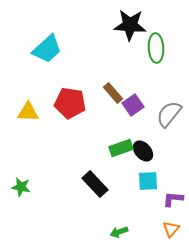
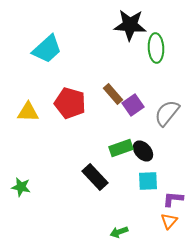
brown rectangle: moved 1 px down
red pentagon: rotated 8 degrees clockwise
gray semicircle: moved 2 px left, 1 px up
black rectangle: moved 7 px up
orange triangle: moved 2 px left, 8 px up
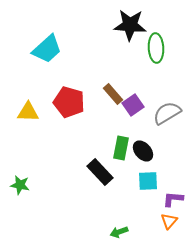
red pentagon: moved 1 px left, 1 px up
gray semicircle: rotated 20 degrees clockwise
green rectangle: rotated 60 degrees counterclockwise
black rectangle: moved 5 px right, 5 px up
green star: moved 1 px left, 2 px up
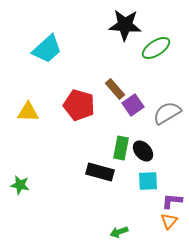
black star: moved 5 px left
green ellipse: rotated 60 degrees clockwise
brown rectangle: moved 2 px right, 5 px up
red pentagon: moved 10 px right, 3 px down
black rectangle: rotated 32 degrees counterclockwise
purple L-shape: moved 1 px left, 2 px down
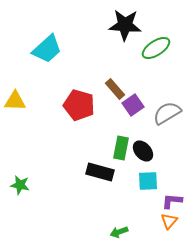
yellow triangle: moved 13 px left, 11 px up
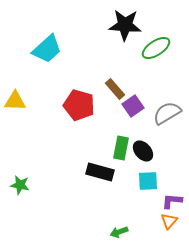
purple square: moved 1 px down
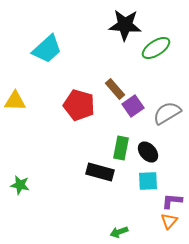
black ellipse: moved 5 px right, 1 px down
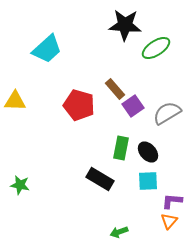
black rectangle: moved 7 px down; rotated 16 degrees clockwise
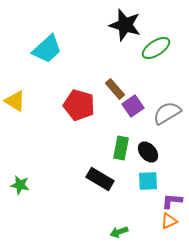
black star: rotated 12 degrees clockwise
yellow triangle: rotated 30 degrees clockwise
orange triangle: rotated 24 degrees clockwise
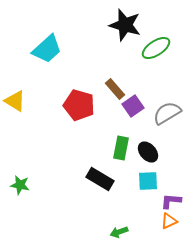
purple L-shape: moved 1 px left
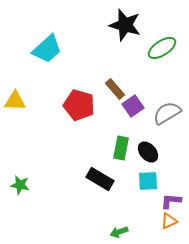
green ellipse: moved 6 px right
yellow triangle: rotated 30 degrees counterclockwise
